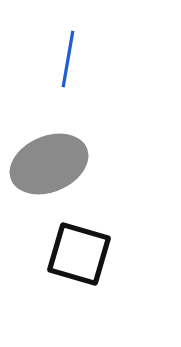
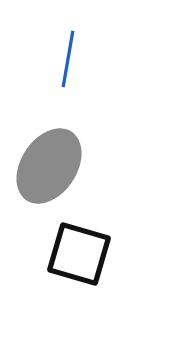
gray ellipse: moved 2 px down; rotated 34 degrees counterclockwise
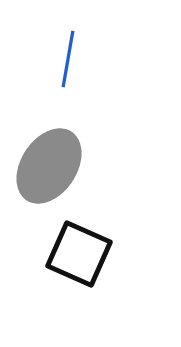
black square: rotated 8 degrees clockwise
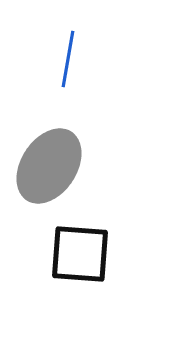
black square: moved 1 px right; rotated 20 degrees counterclockwise
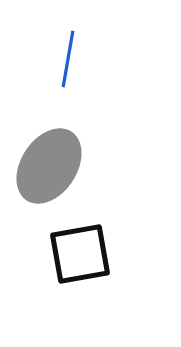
black square: rotated 14 degrees counterclockwise
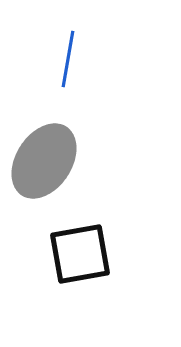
gray ellipse: moved 5 px left, 5 px up
